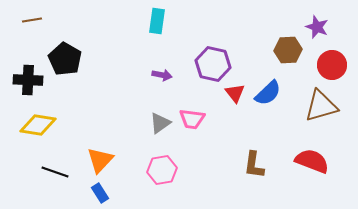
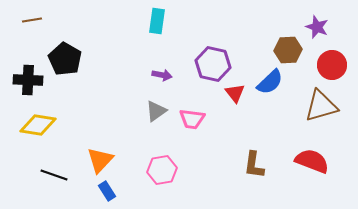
blue semicircle: moved 2 px right, 11 px up
gray triangle: moved 4 px left, 12 px up
black line: moved 1 px left, 3 px down
blue rectangle: moved 7 px right, 2 px up
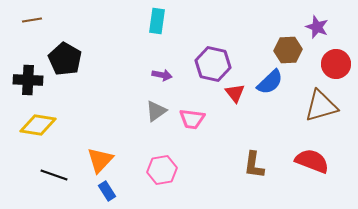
red circle: moved 4 px right, 1 px up
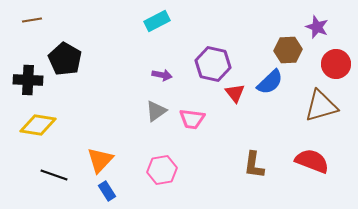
cyan rectangle: rotated 55 degrees clockwise
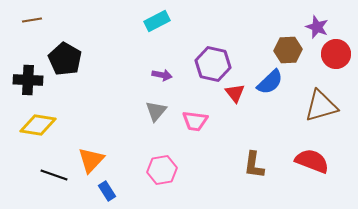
red circle: moved 10 px up
gray triangle: rotated 15 degrees counterclockwise
pink trapezoid: moved 3 px right, 2 px down
orange triangle: moved 9 px left
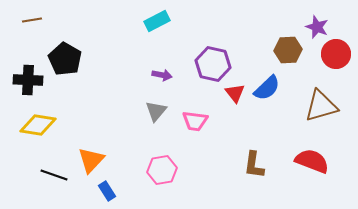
blue semicircle: moved 3 px left, 6 px down
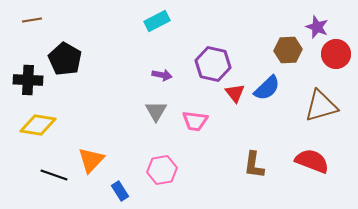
gray triangle: rotated 10 degrees counterclockwise
blue rectangle: moved 13 px right
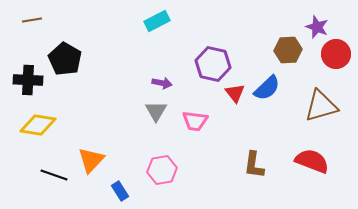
purple arrow: moved 8 px down
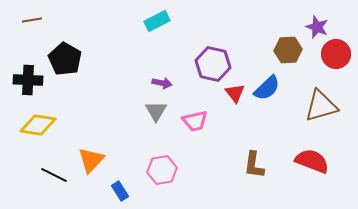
pink trapezoid: rotated 20 degrees counterclockwise
black line: rotated 8 degrees clockwise
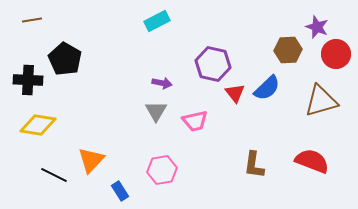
brown triangle: moved 5 px up
